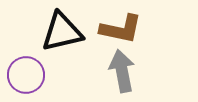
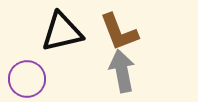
brown L-shape: moved 2 px left, 3 px down; rotated 57 degrees clockwise
purple circle: moved 1 px right, 4 px down
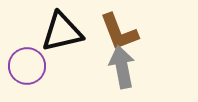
gray arrow: moved 4 px up
purple circle: moved 13 px up
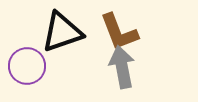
black triangle: rotated 6 degrees counterclockwise
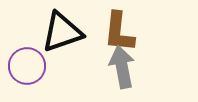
brown L-shape: rotated 27 degrees clockwise
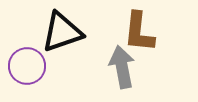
brown L-shape: moved 20 px right
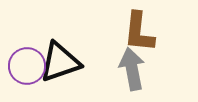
black triangle: moved 2 px left, 30 px down
gray arrow: moved 10 px right, 2 px down
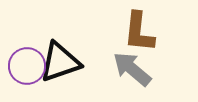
gray arrow: rotated 39 degrees counterclockwise
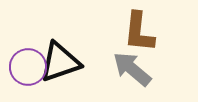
purple circle: moved 1 px right, 1 px down
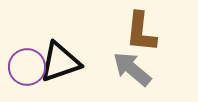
brown L-shape: moved 2 px right
purple circle: moved 1 px left
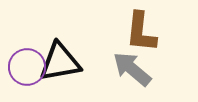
black triangle: rotated 9 degrees clockwise
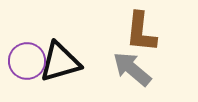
black triangle: rotated 6 degrees counterclockwise
purple circle: moved 6 px up
